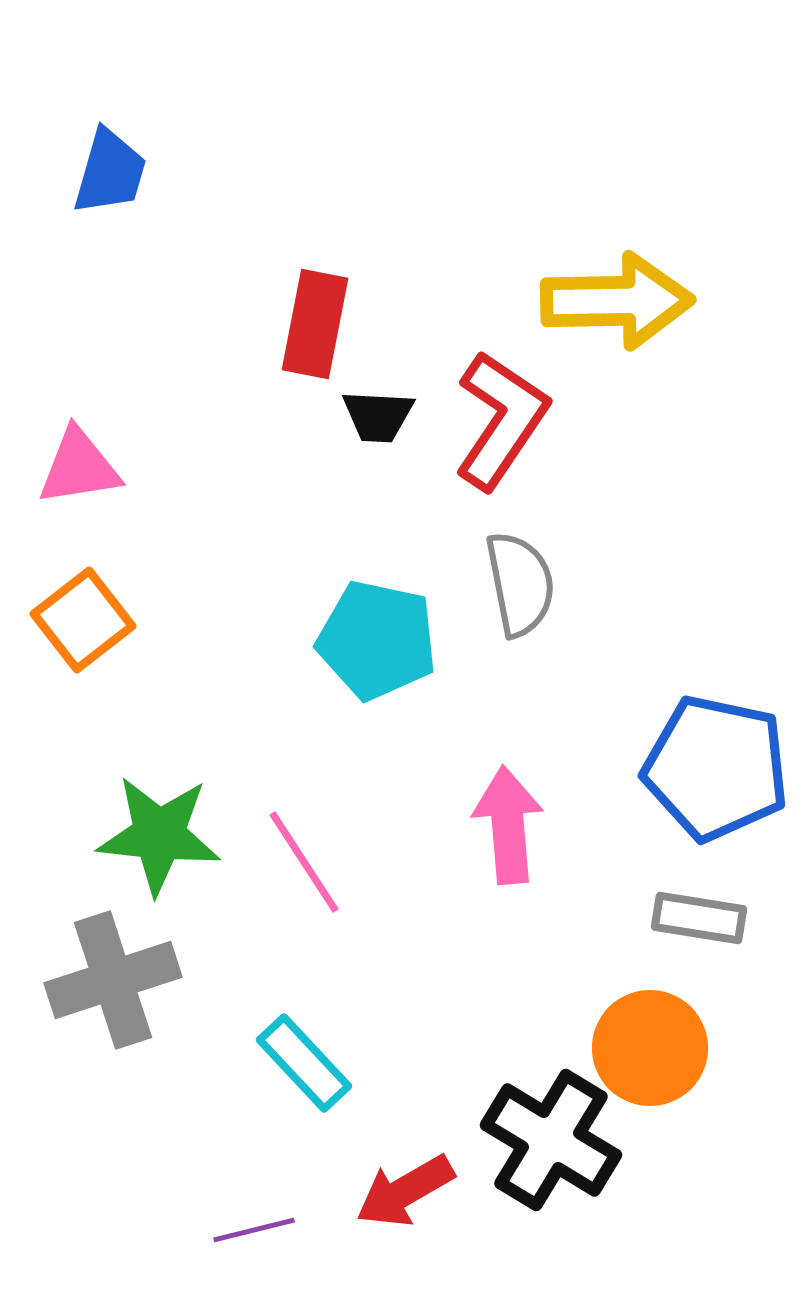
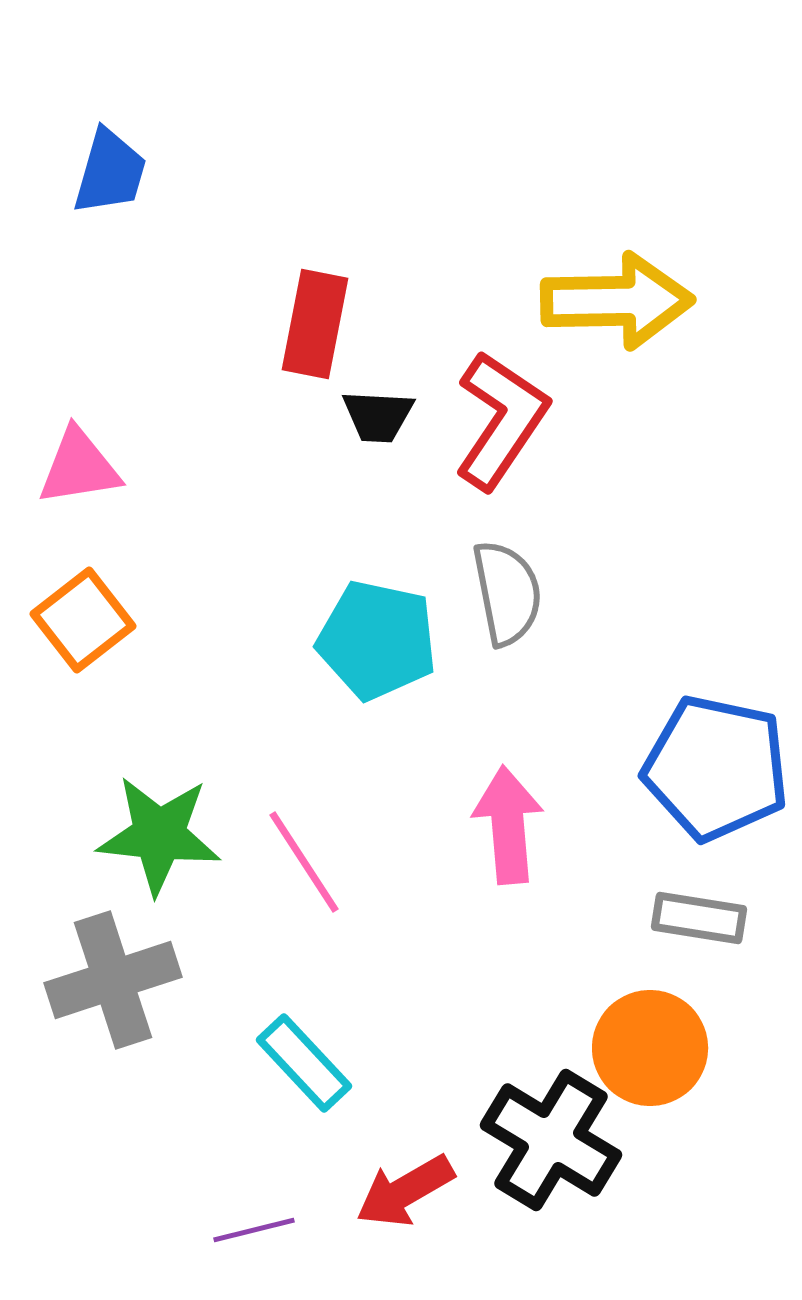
gray semicircle: moved 13 px left, 9 px down
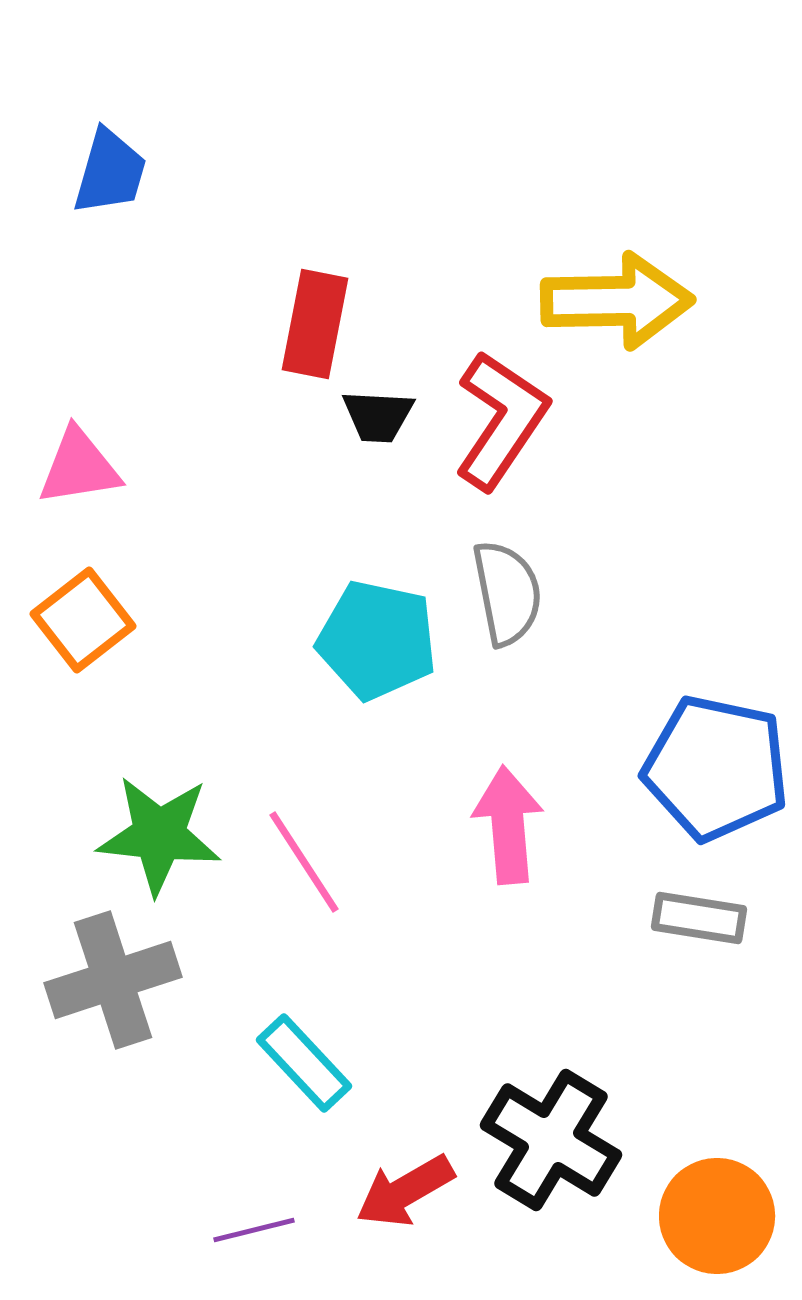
orange circle: moved 67 px right, 168 px down
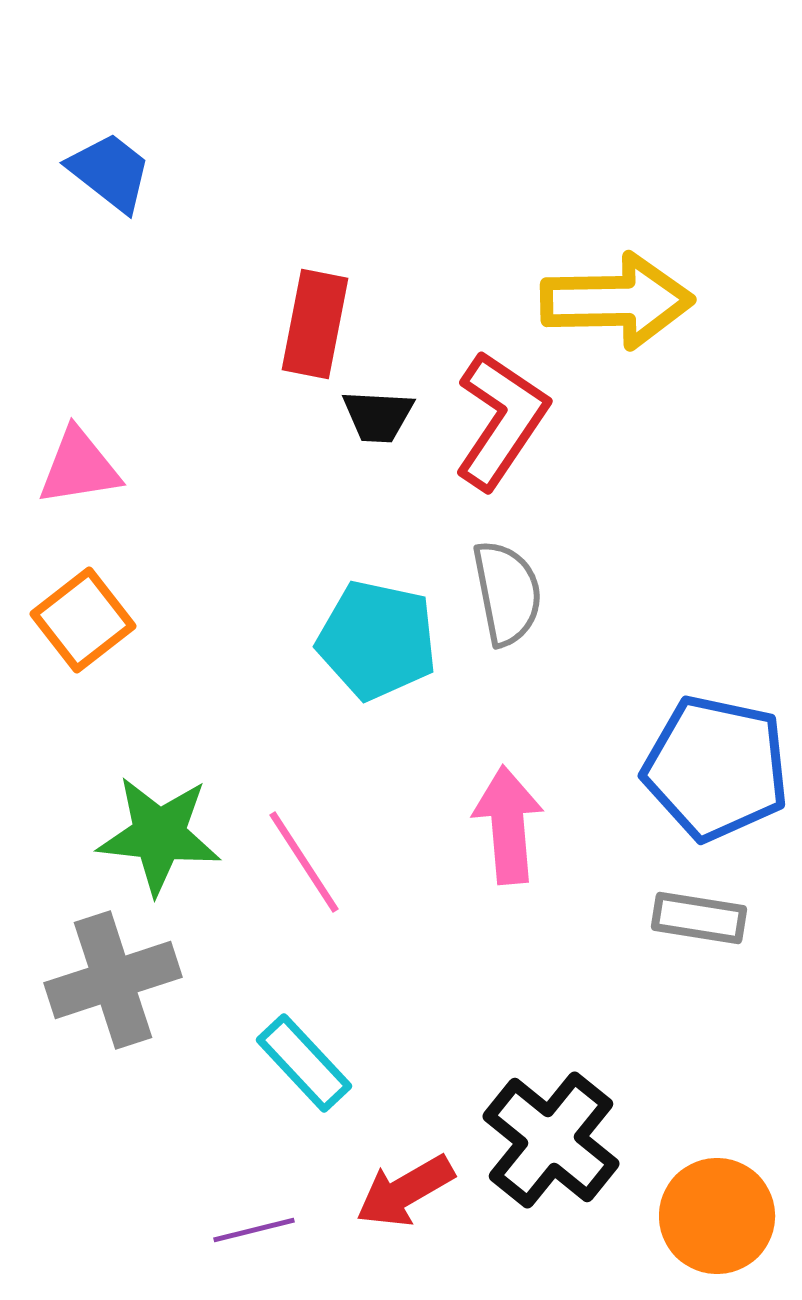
blue trapezoid: rotated 68 degrees counterclockwise
black cross: rotated 8 degrees clockwise
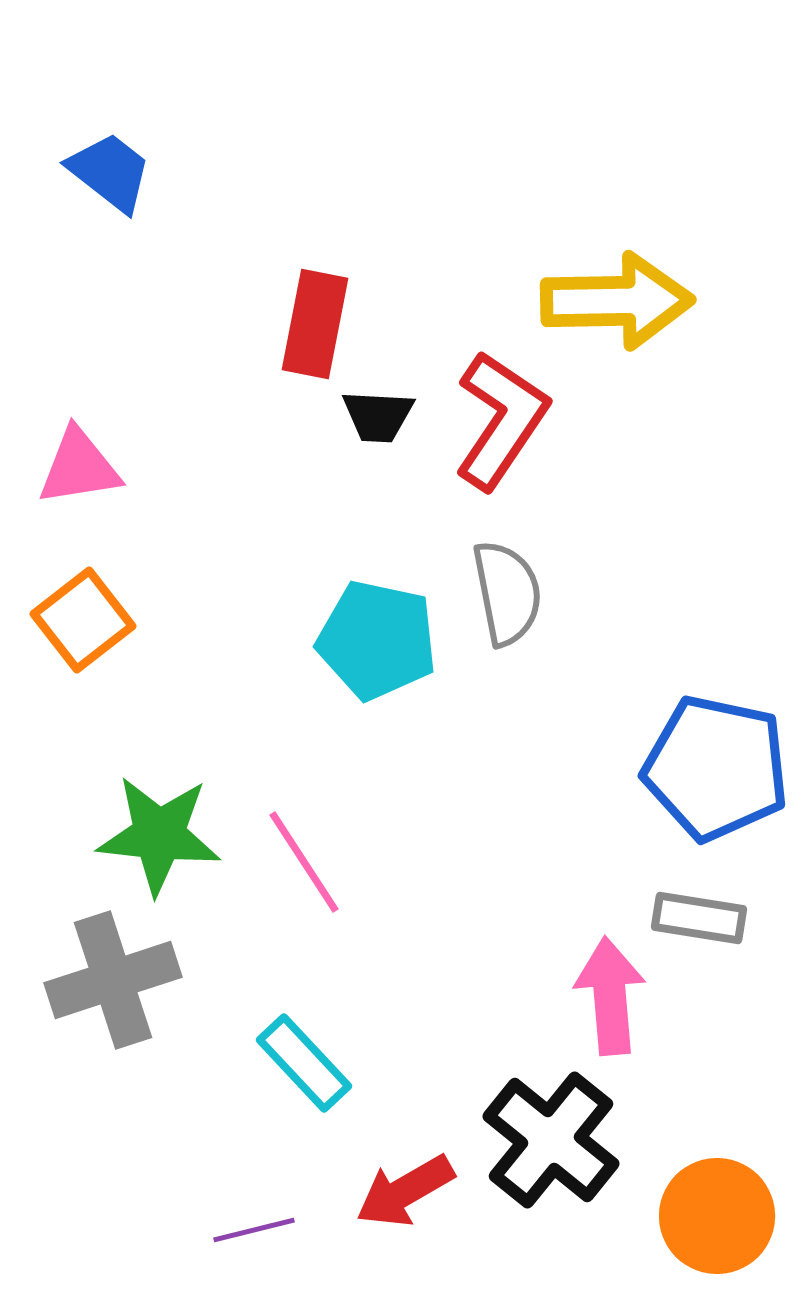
pink arrow: moved 102 px right, 171 px down
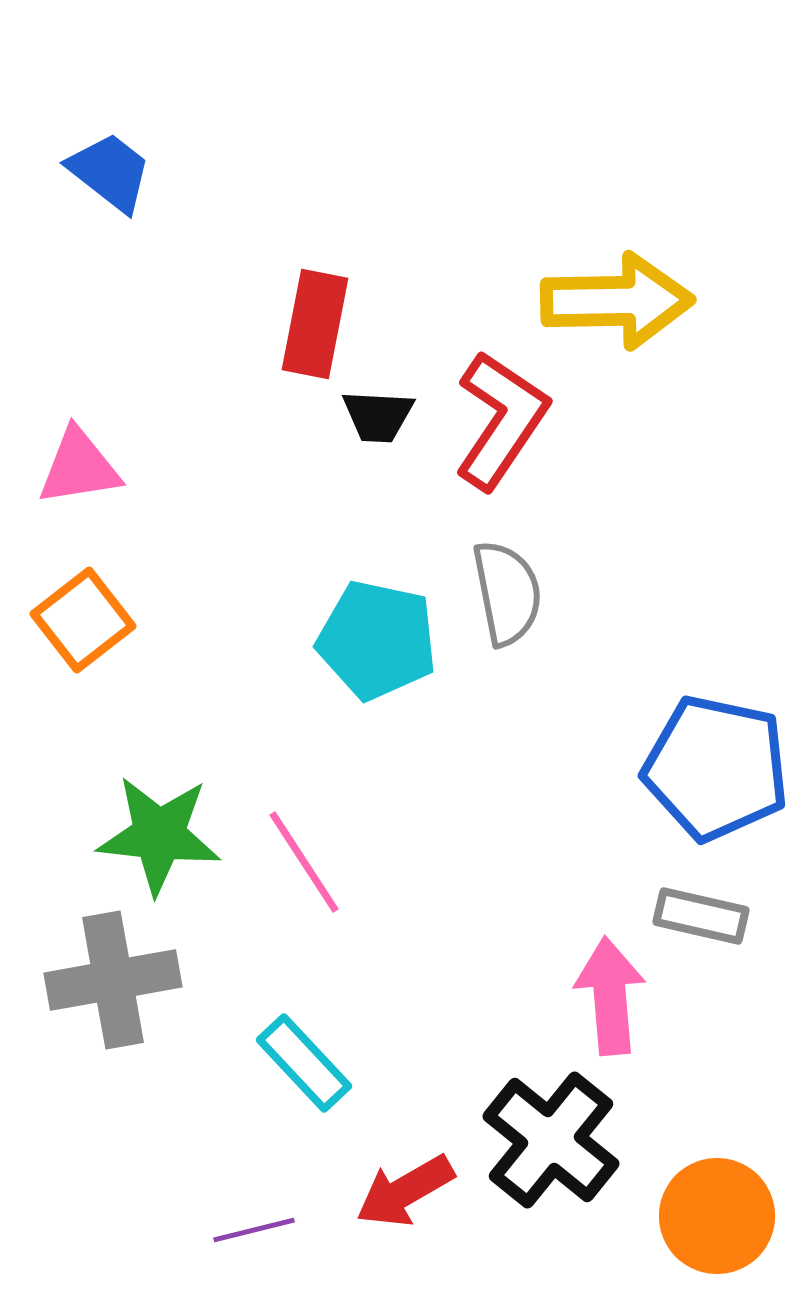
gray rectangle: moved 2 px right, 2 px up; rotated 4 degrees clockwise
gray cross: rotated 8 degrees clockwise
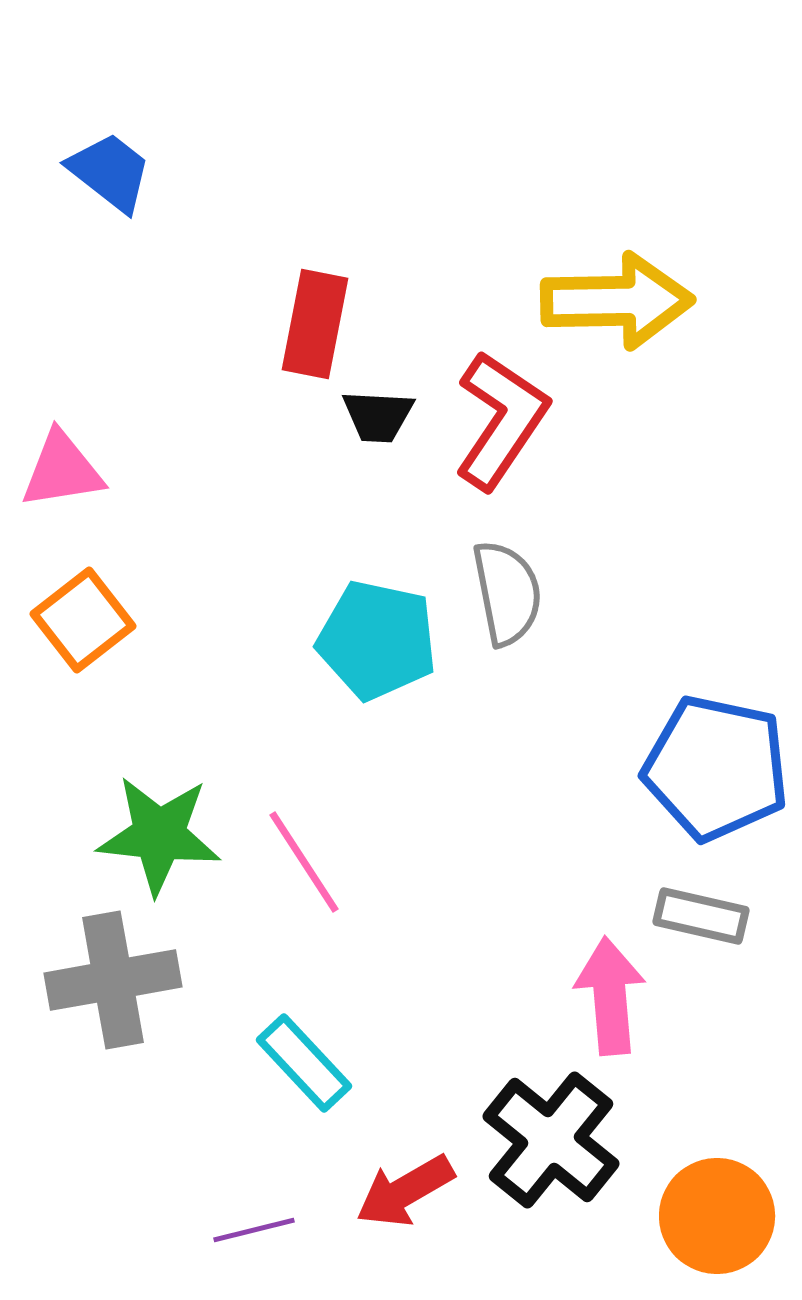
pink triangle: moved 17 px left, 3 px down
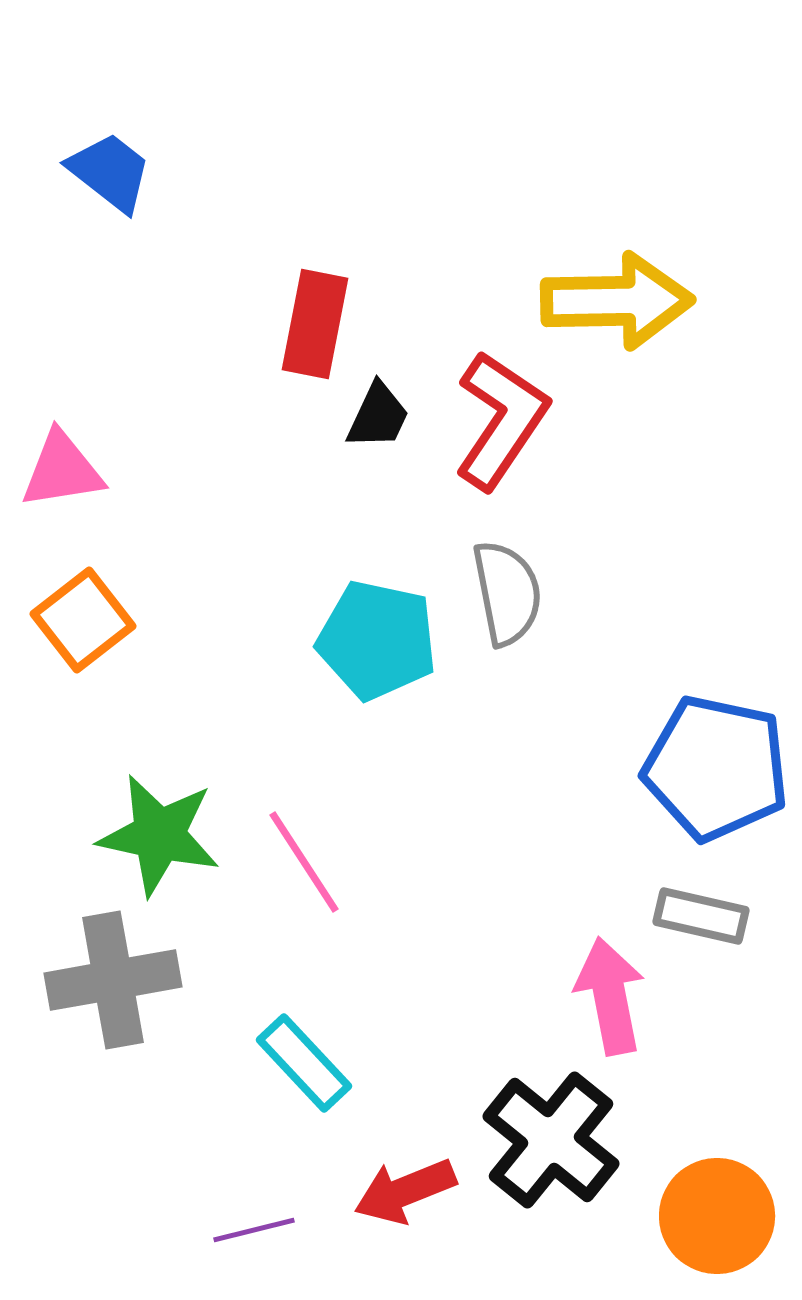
black trapezoid: rotated 68 degrees counterclockwise
green star: rotated 6 degrees clockwise
pink arrow: rotated 6 degrees counterclockwise
red arrow: rotated 8 degrees clockwise
